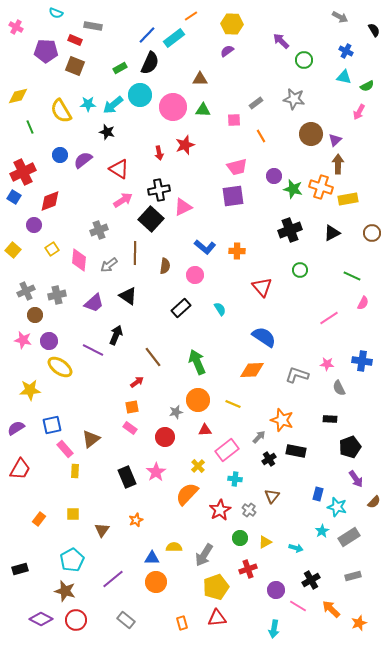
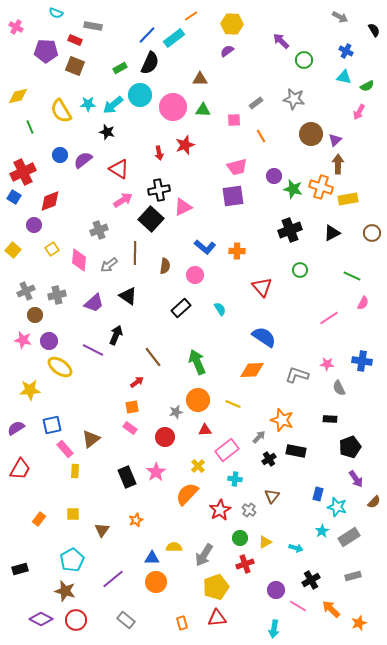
red cross at (248, 569): moved 3 px left, 5 px up
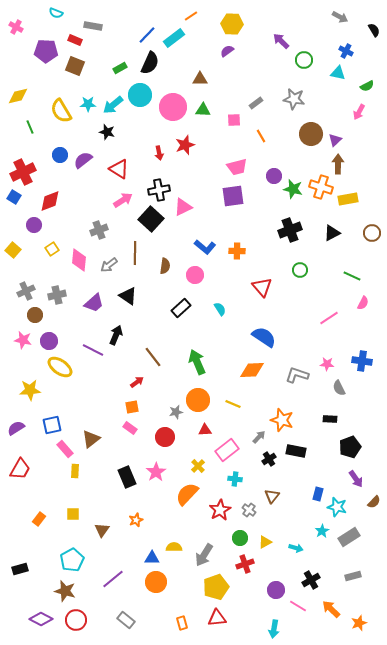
cyan triangle at (344, 77): moved 6 px left, 4 px up
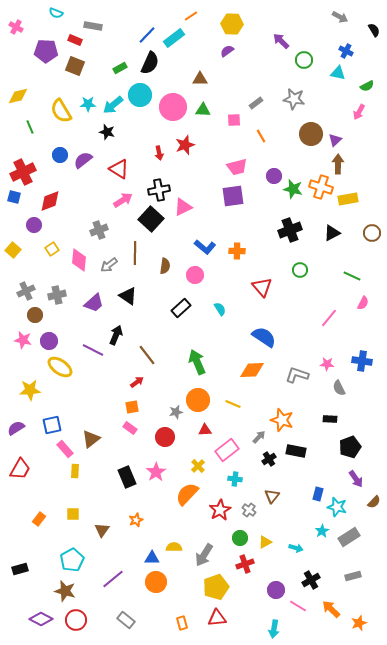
blue square at (14, 197): rotated 16 degrees counterclockwise
pink line at (329, 318): rotated 18 degrees counterclockwise
brown line at (153, 357): moved 6 px left, 2 px up
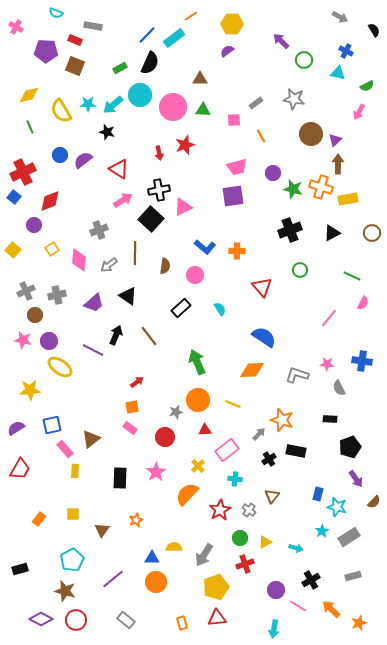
yellow diamond at (18, 96): moved 11 px right, 1 px up
purple circle at (274, 176): moved 1 px left, 3 px up
blue square at (14, 197): rotated 24 degrees clockwise
brown line at (147, 355): moved 2 px right, 19 px up
gray arrow at (259, 437): moved 3 px up
black rectangle at (127, 477): moved 7 px left, 1 px down; rotated 25 degrees clockwise
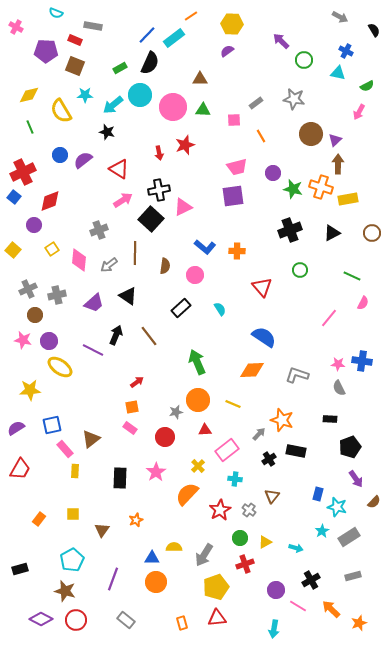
cyan star at (88, 104): moved 3 px left, 9 px up
gray cross at (26, 291): moved 2 px right, 2 px up
pink star at (327, 364): moved 11 px right
purple line at (113, 579): rotated 30 degrees counterclockwise
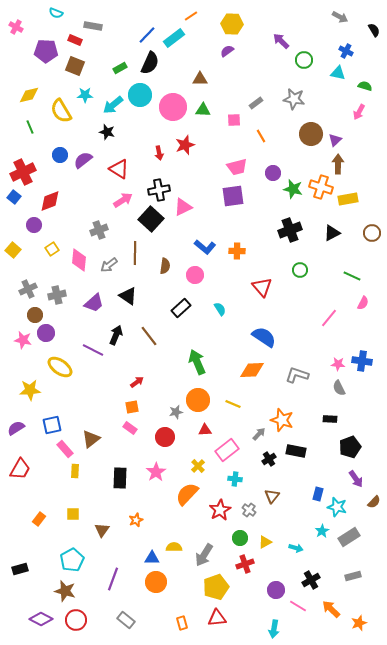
green semicircle at (367, 86): moved 2 px left; rotated 136 degrees counterclockwise
purple circle at (49, 341): moved 3 px left, 8 px up
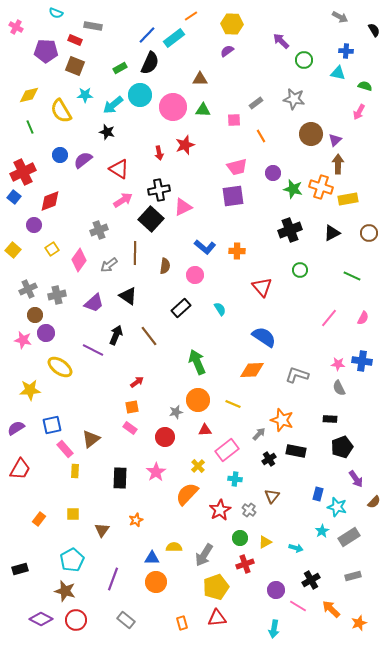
blue cross at (346, 51): rotated 24 degrees counterclockwise
brown circle at (372, 233): moved 3 px left
pink diamond at (79, 260): rotated 30 degrees clockwise
pink semicircle at (363, 303): moved 15 px down
black pentagon at (350, 447): moved 8 px left
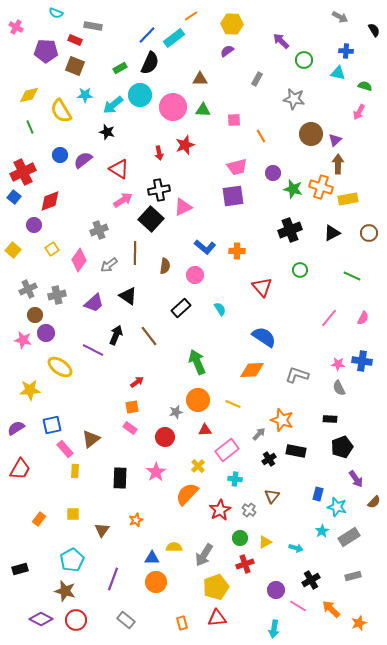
gray rectangle at (256, 103): moved 1 px right, 24 px up; rotated 24 degrees counterclockwise
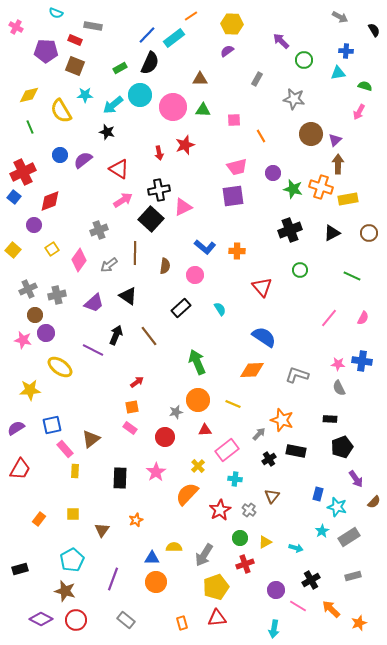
cyan triangle at (338, 73): rotated 21 degrees counterclockwise
